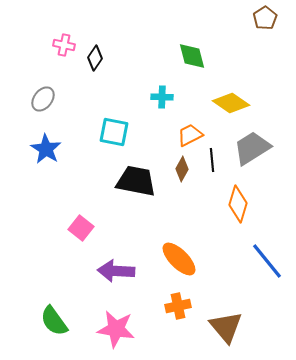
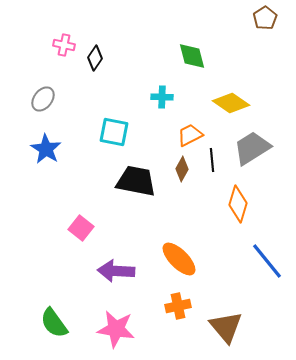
green semicircle: moved 2 px down
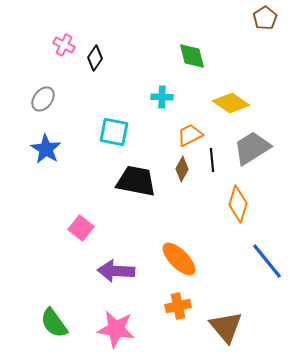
pink cross: rotated 15 degrees clockwise
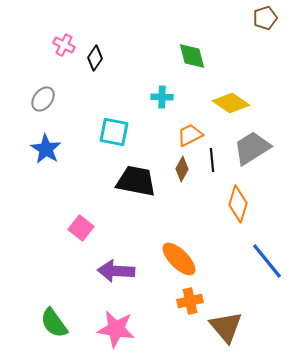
brown pentagon: rotated 15 degrees clockwise
orange cross: moved 12 px right, 5 px up
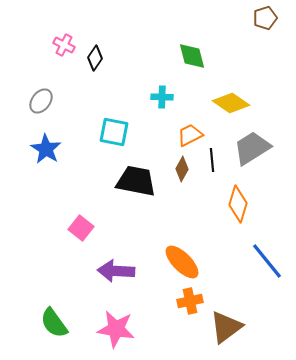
gray ellipse: moved 2 px left, 2 px down
orange ellipse: moved 3 px right, 3 px down
brown triangle: rotated 33 degrees clockwise
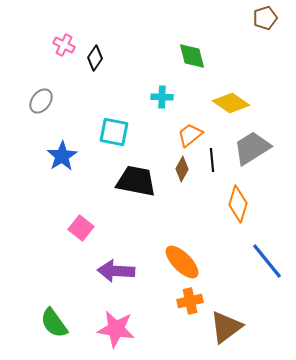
orange trapezoid: rotated 12 degrees counterclockwise
blue star: moved 16 px right, 7 px down; rotated 8 degrees clockwise
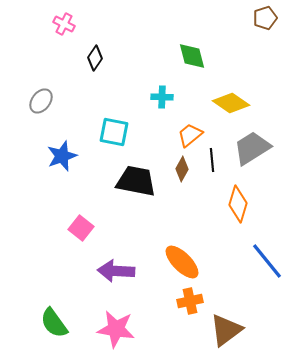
pink cross: moved 21 px up
blue star: rotated 12 degrees clockwise
brown triangle: moved 3 px down
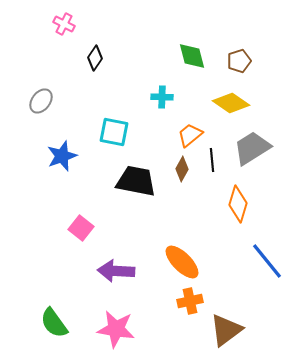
brown pentagon: moved 26 px left, 43 px down
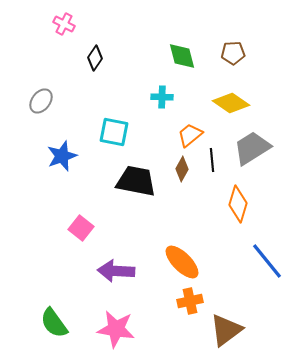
green diamond: moved 10 px left
brown pentagon: moved 6 px left, 8 px up; rotated 15 degrees clockwise
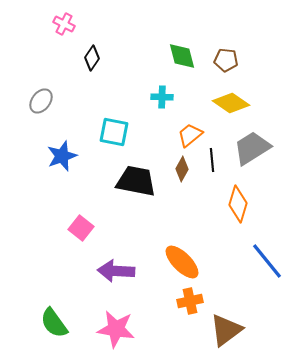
brown pentagon: moved 7 px left, 7 px down; rotated 10 degrees clockwise
black diamond: moved 3 px left
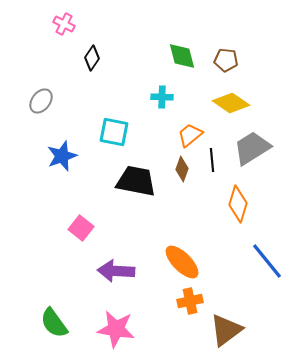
brown diamond: rotated 10 degrees counterclockwise
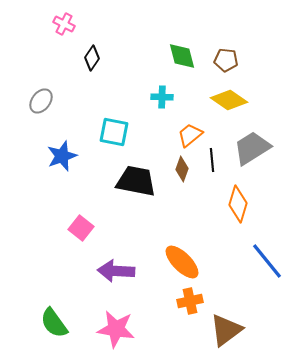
yellow diamond: moved 2 px left, 3 px up
